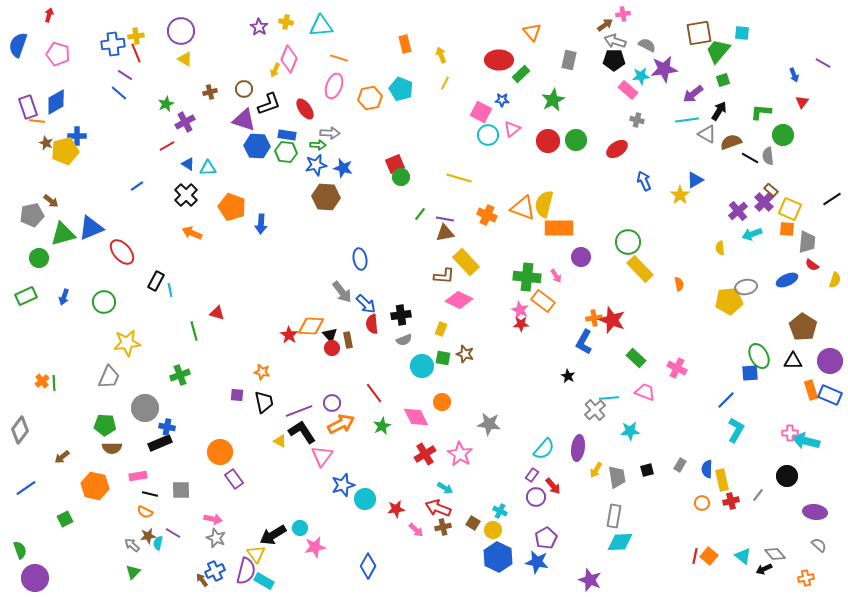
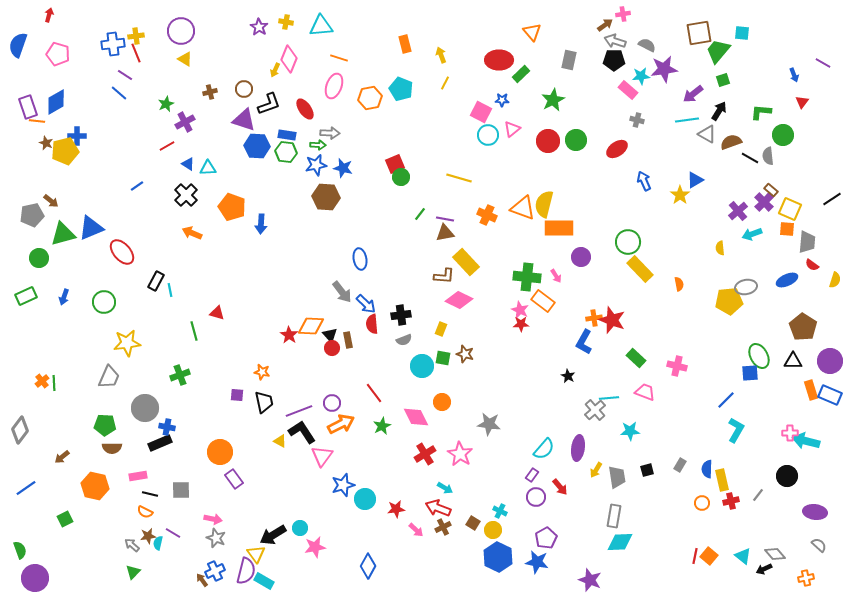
pink cross at (677, 368): moved 2 px up; rotated 12 degrees counterclockwise
red arrow at (553, 486): moved 7 px right, 1 px down
brown cross at (443, 527): rotated 14 degrees counterclockwise
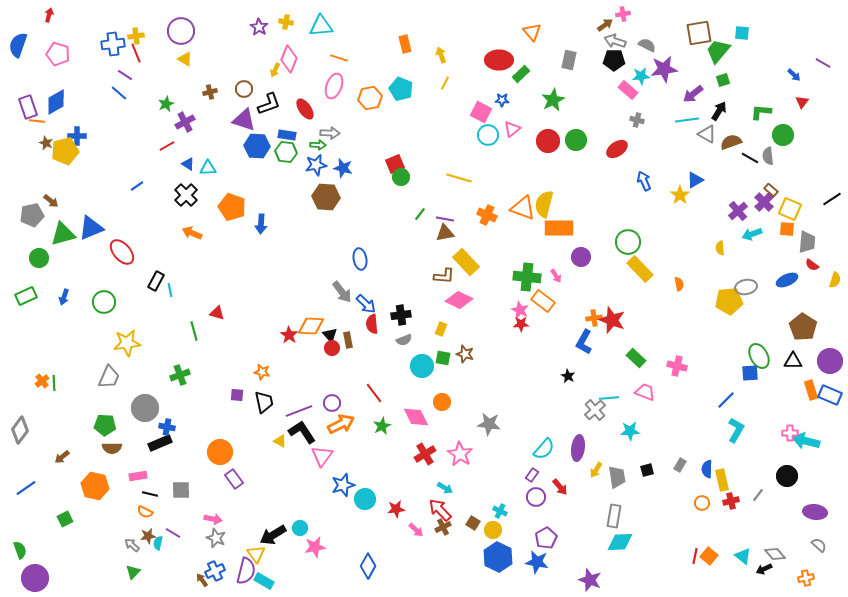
blue arrow at (794, 75): rotated 24 degrees counterclockwise
red arrow at (438, 508): moved 2 px right, 2 px down; rotated 25 degrees clockwise
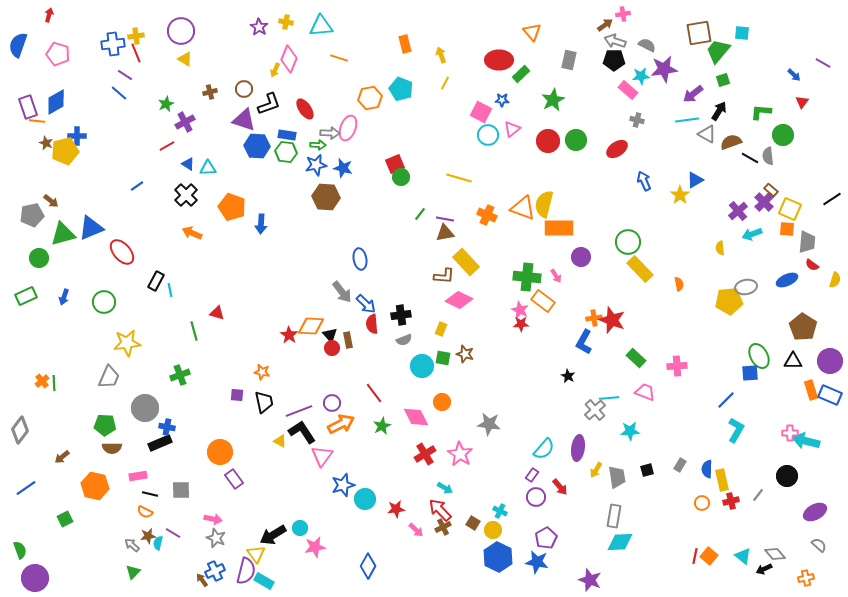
pink ellipse at (334, 86): moved 14 px right, 42 px down
pink cross at (677, 366): rotated 18 degrees counterclockwise
purple ellipse at (815, 512): rotated 35 degrees counterclockwise
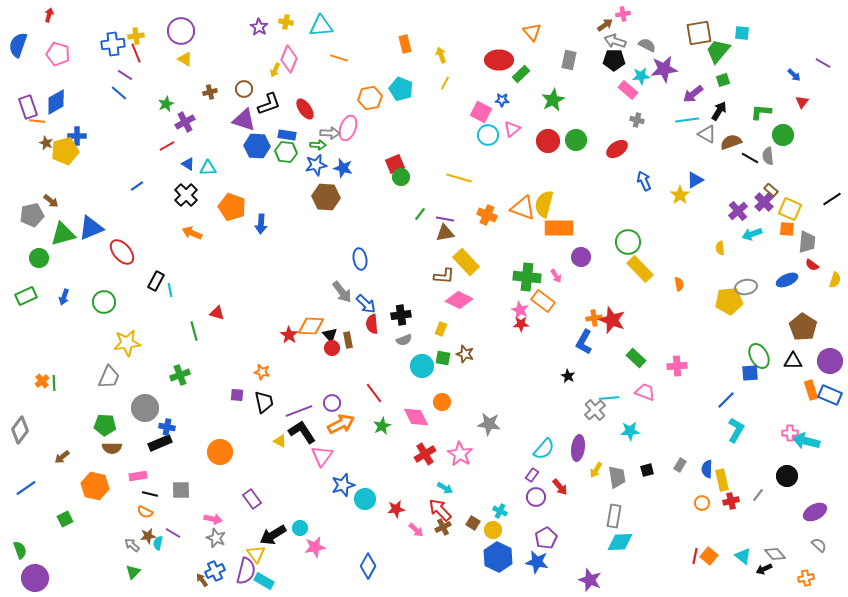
purple rectangle at (234, 479): moved 18 px right, 20 px down
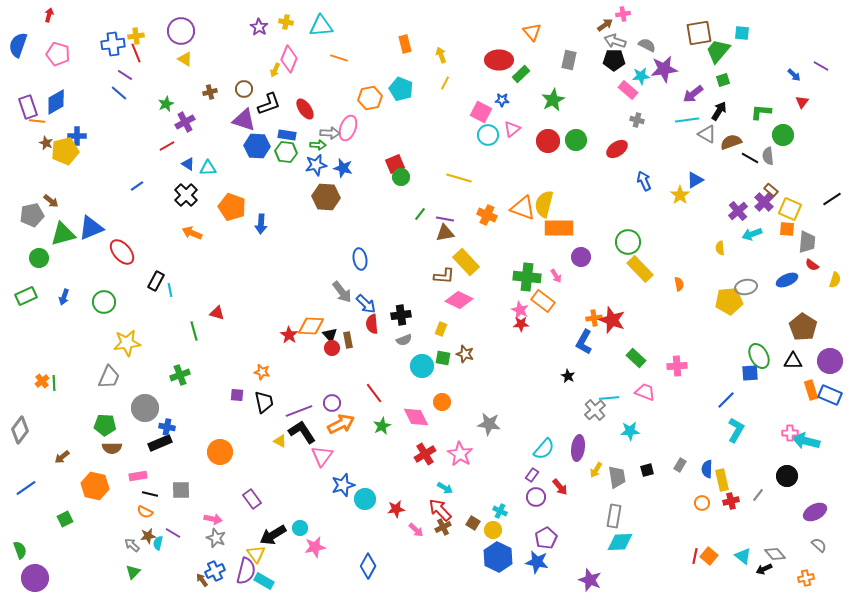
purple line at (823, 63): moved 2 px left, 3 px down
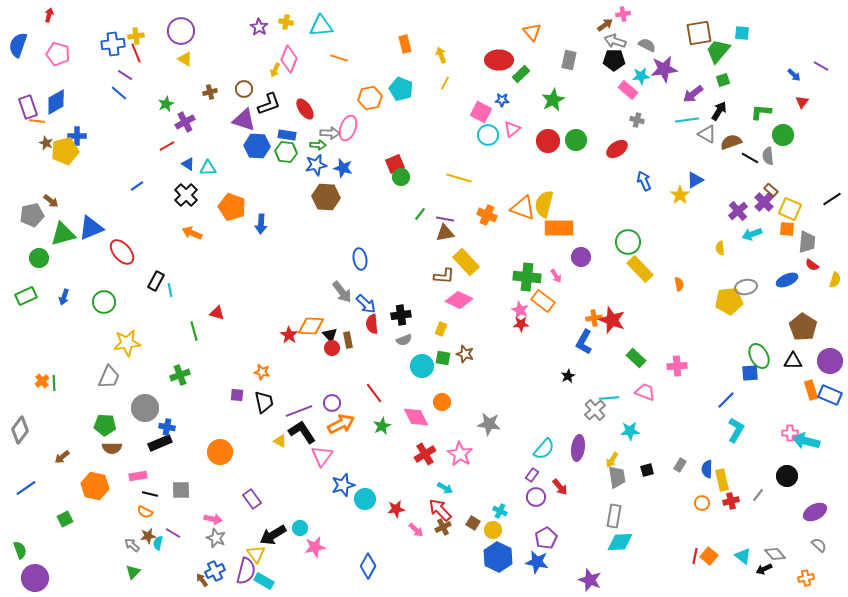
black star at (568, 376): rotated 16 degrees clockwise
yellow arrow at (596, 470): moved 16 px right, 10 px up
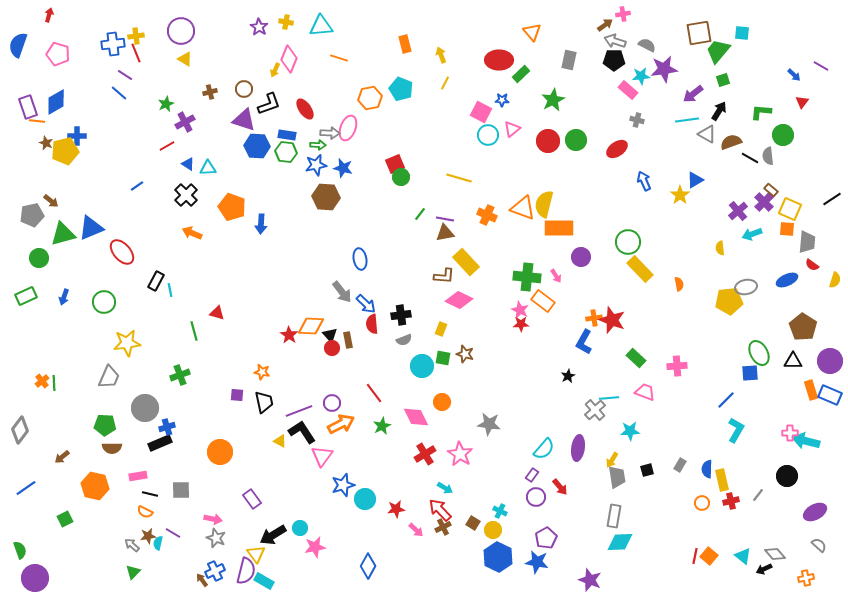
green ellipse at (759, 356): moved 3 px up
blue cross at (167, 427): rotated 28 degrees counterclockwise
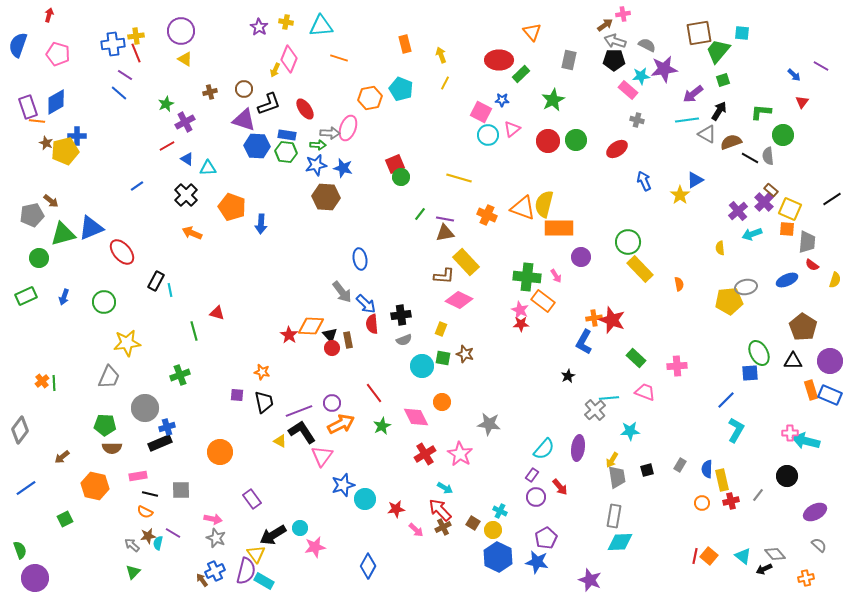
blue triangle at (188, 164): moved 1 px left, 5 px up
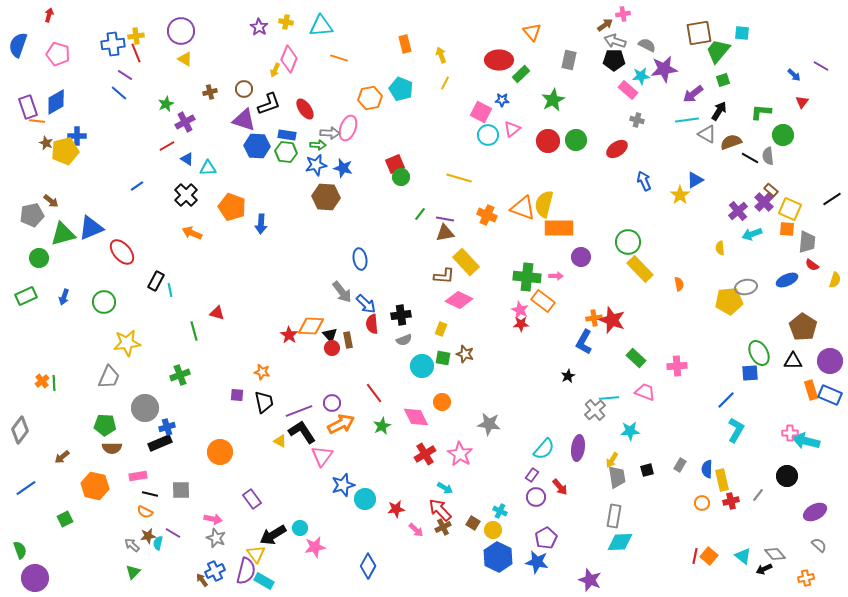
pink arrow at (556, 276): rotated 56 degrees counterclockwise
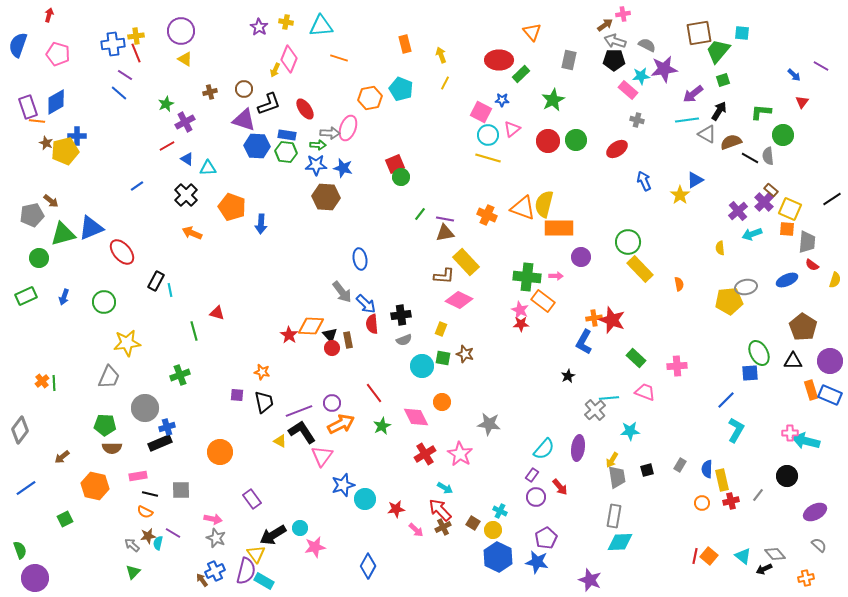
blue star at (316, 165): rotated 10 degrees clockwise
yellow line at (459, 178): moved 29 px right, 20 px up
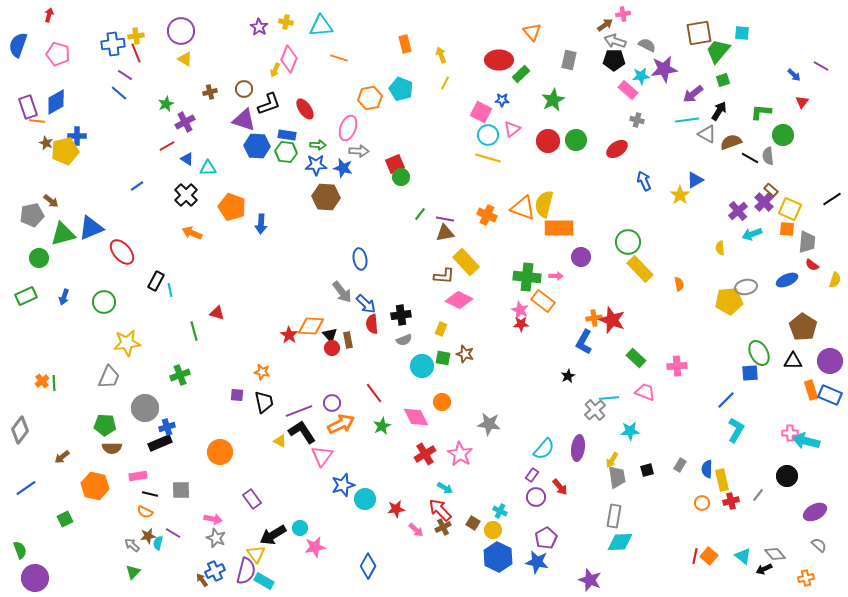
gray arrow at (330, 133): moved 29 px right, 18 px down
